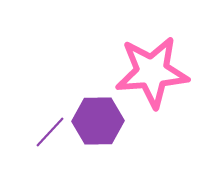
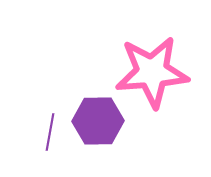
purple line: rotated 33 degrees counterclockwise
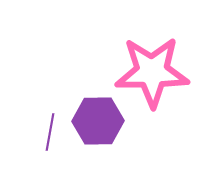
pink star: rotated 4 degrees clockwise
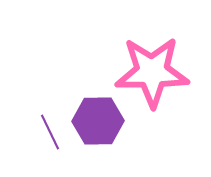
purple line: rotated 36 degrees counterclockwise
